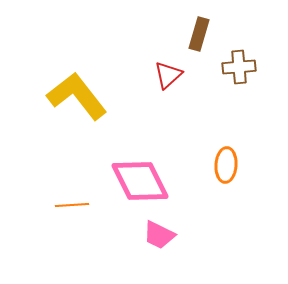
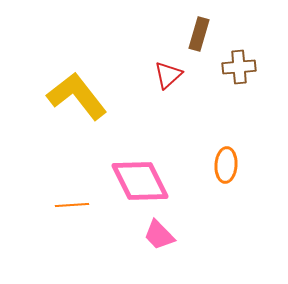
pink trapezoid: rotated 20 degrees clockwise
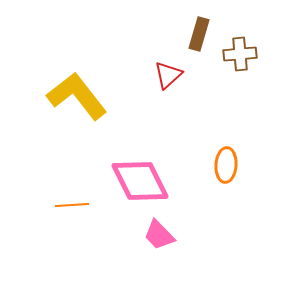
brown cross: moved 1 px right, 13 px up
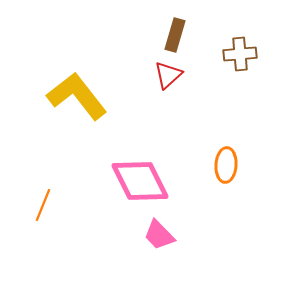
brown rectangle: moved 24 px left, 1 px down
orange line: moved 29 px left; rotated 64 degrees counterclockwise
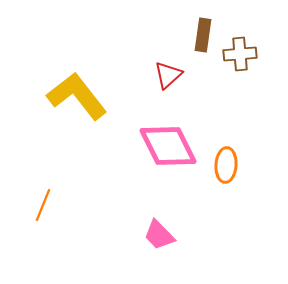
brown rectangle: moved 28 px right; rotated 8 degrees counterclockwise
pink diamond: moved 28 px right, 35 px up
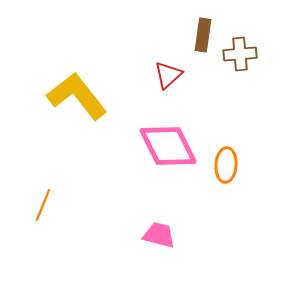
pink trapezoid: rotated 148 degrees clockwise
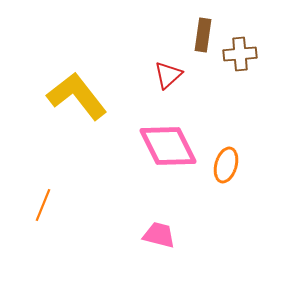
orange ellipse: rotated 12 degrees clockwise
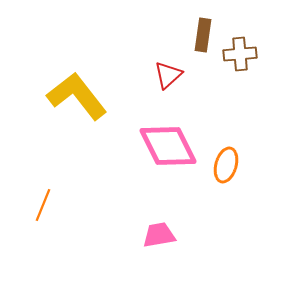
pink trapezoid: rotated 24 degrees counterclockwise
